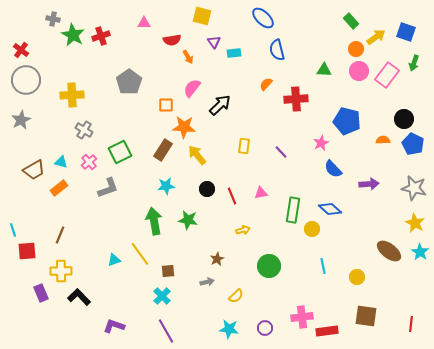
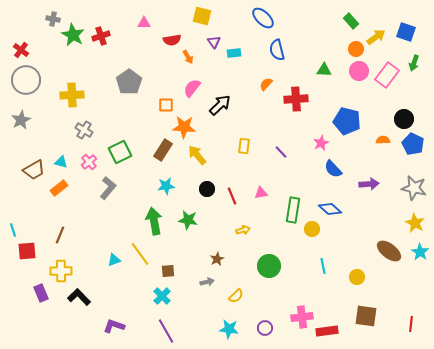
gray L-shape at (108, 188): rotated 30 degrees counterclockwise
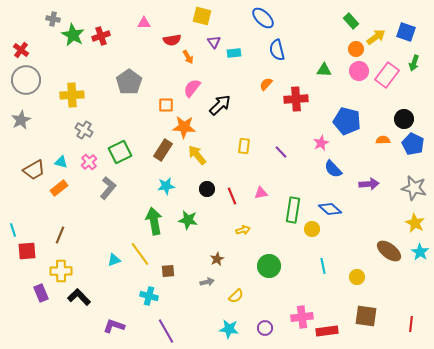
cyan cross at (162, 296): moved 13 px left; rotated 30 degrees counterclockwise
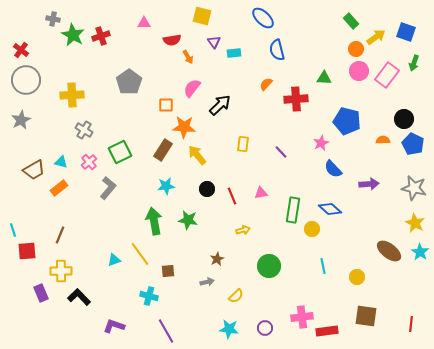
green triangle at (324, 70): moved 8 px down
yellow rectangle at (244, 146): moved 1 px left, 2 px up
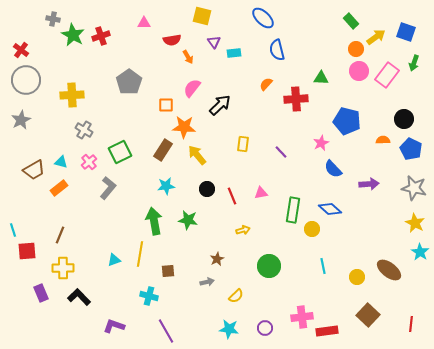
green triangle at (324, 78): moved 3 px left
blue pentagon at (413, 144): moved 2 px left, 5 px down
brown ellipse at (389, 251): moved 19 px down
yellow line at (140, 254): rotated 45 degrees clockwise
yellow cross at (61, 271): moved 2 px right, 3 px up
brown square at (366, 316): moved 2 px right, 1 px up; rotated 35 degrees clockwise
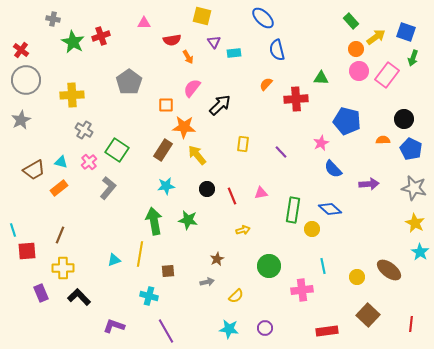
green star at (73, 35): moved 7 px down
green arrow at (414, 63): moved 1 px left, 5 px up
green square at (120, 152): moved 3 px left, 2 px up; rotated 30 degrees counterclockwise
pink cross at (302, 317): moved 27 px up
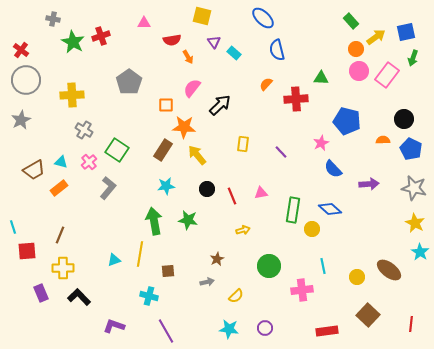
blue square at (406, 32): rotated 30 degrees counterclockwise
cyan rectangle at (234, 53): rotated 48 degrees clockwise
cyan line at (13, 230): moved 3 px up
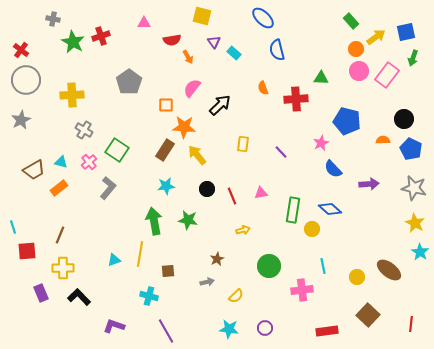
orange semicircle at (266, 84): moved 3 px left, 4 px down; rotated 64 degrees counterclockwise
brown rectangle at (163, 150): moved 2 px right
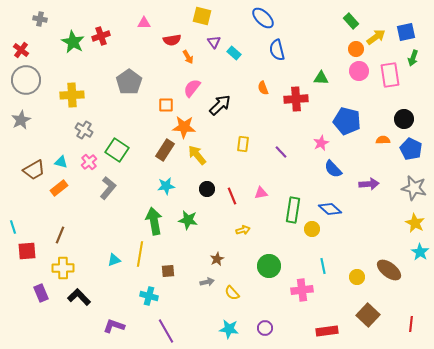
gray cross at (53, 19): moved 13 px left
pink rectangle at (387, 75): moved 3 px right; rotated 45 degrees counterclockwise
yellow semicircle at (236, 296): moved 4 px left, 3 px up; rotated 91 degrees clockwise
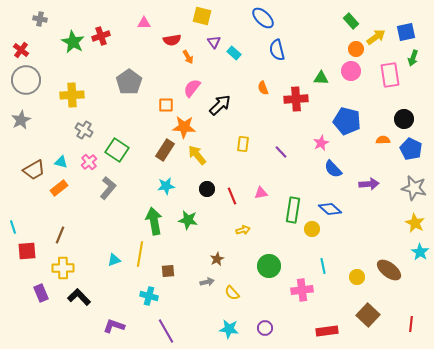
pink circle at (359, 71): moved 8 px left
